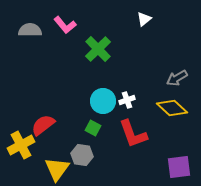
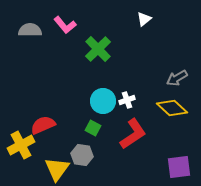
red semicircle: rotated 15 degrees clockwise
red L-shape: rotated 104 degrees counterclockwise
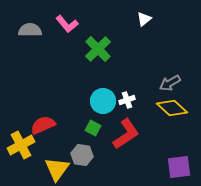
pink L-shape: moved 2 px right, 1 px up
gray arrow: moved 7 px left, 5 px down
red L-shape: moved 7 px left
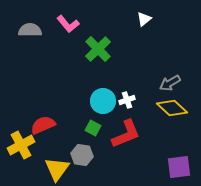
pink L-shape: moved 1 px right
red L-shape: rotated 12 degrees clockwise
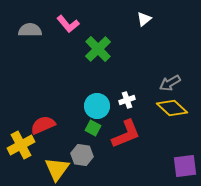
cyan circle: moved 6 px left, 5 px down
purple square: moved 6 px right, 1 px up
